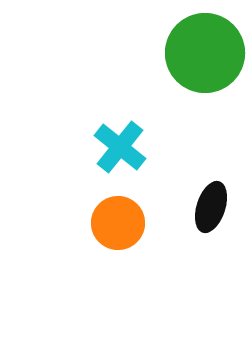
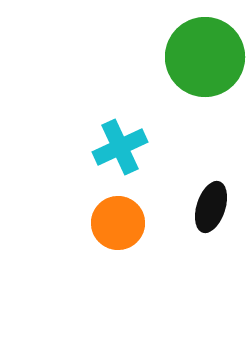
green circle: moved 4 px down
cyan cross: rotated 26 degrees clockwise
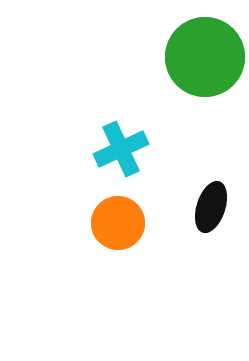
cyan cross: moved 1 px right, 2 px down
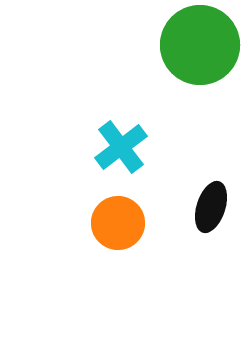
green circle: moved 5 px left, 12 px up
cyan cross: moved 2 px up; rotated 12 degrees counterclockwise
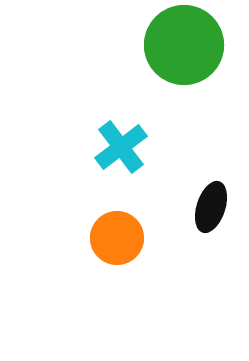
green circle: moved 16 px left
orange circle: moved 1 px left, 15 px down
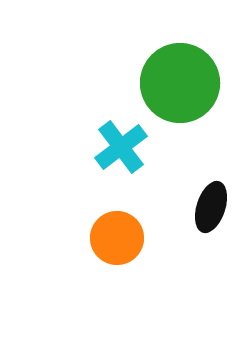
green circle: moved 4 px left, 38 px down
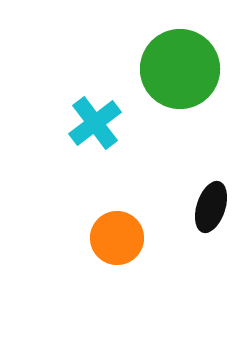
green circle: moved 14 px up
cyan cross: moved 26 px left, 24 px up
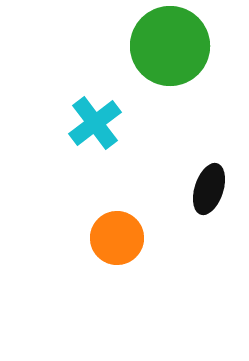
green circle: moved 10 px left, 23 px up
black ellipse: moved 2 px left, 18 px up
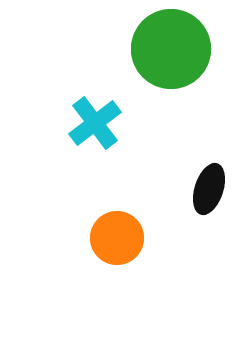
green circle: moved 1 px right, 3 px down
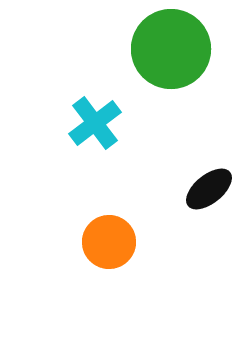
black ellipse: rotated 33 degrees clockwise
orange circle: moved 8 px left, 4 px down
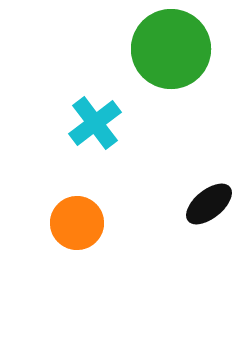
black ellipse: moved 15 px down
orange circle: moved 32 px left, 19 px up
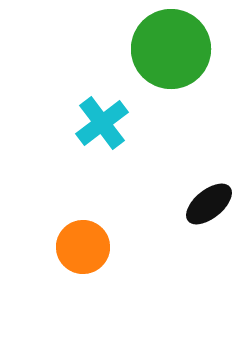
cyan cross: moved 7 px right
orange circle: moved 6 px right, 24 px down
